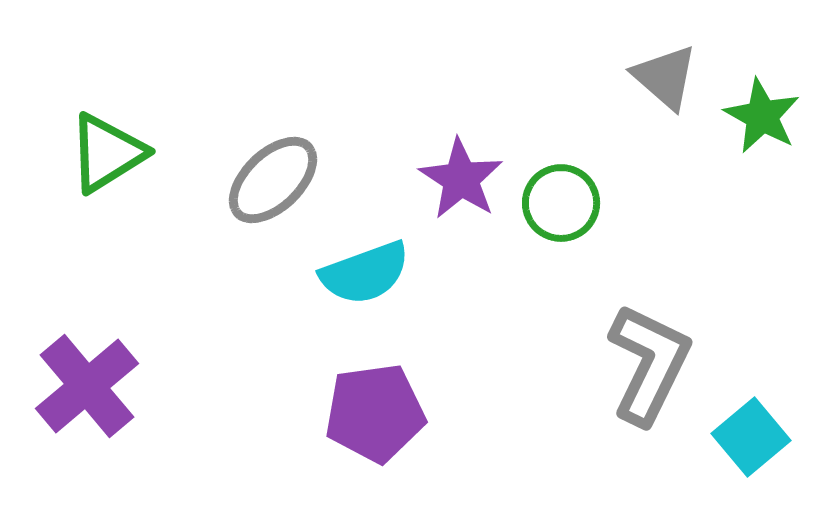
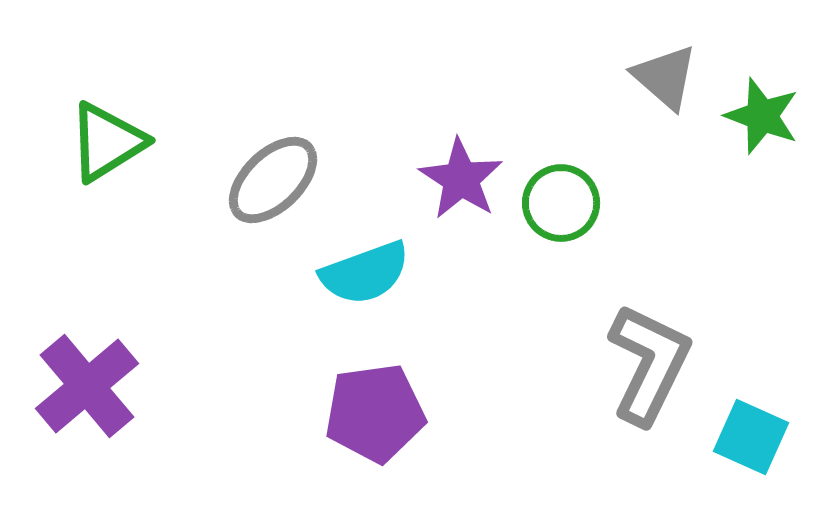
green star: rotated 8 degrees counterclockwise
green triangle: moved 11 px up
cyan square: rotated 26 degrees counterclockwise
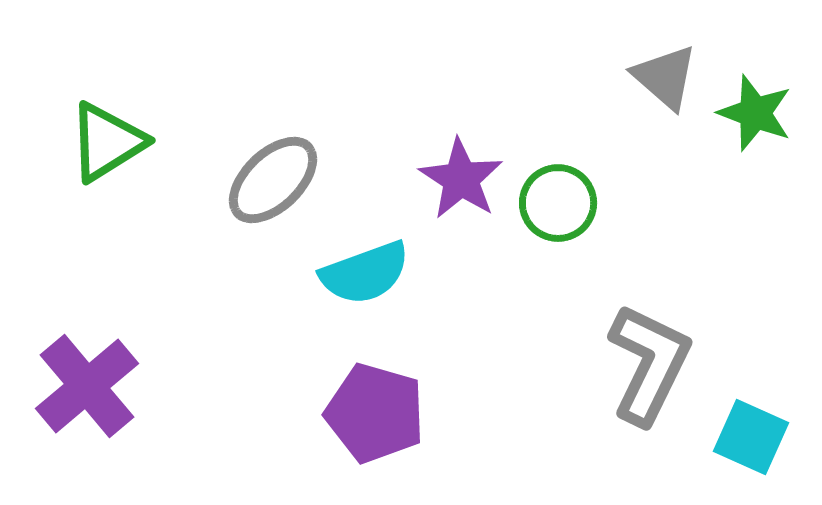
green star: moved 7 px left, 3 px up
green circle: moved 3 px left
purple pentagon: rotated 24 degrees clockwise
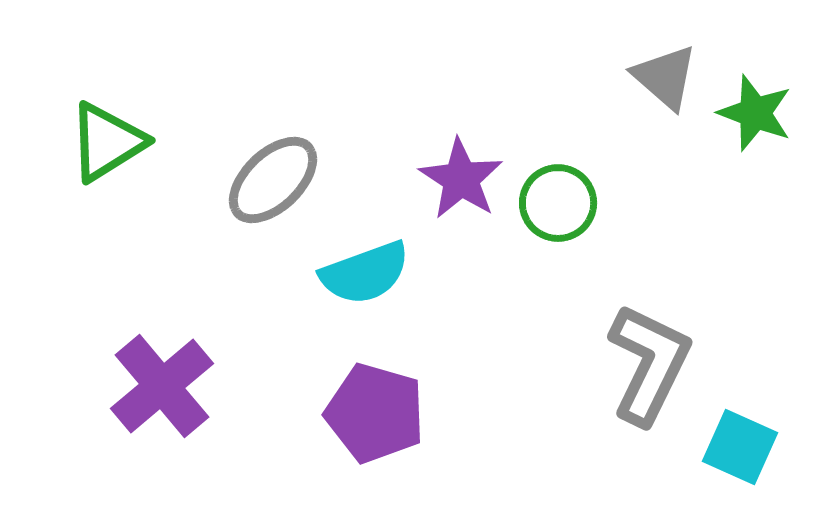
purple cross: moved 75 px right
cyan square: moved 11 px left, 10 px down
